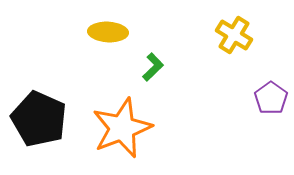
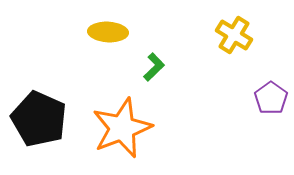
green L-shape: moved 1 px right
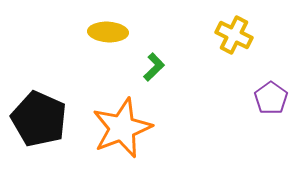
yellow cross: rotated 6 degrees counterclockwise
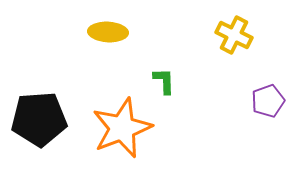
green L-shape: moved 10 px right, 14 px down; rotated 48 degrees counterclockwise
purple pentagon: moved 3 px left, 3 px down; rotated 16 degrees clockwise
black pentagon: rotated 28 degrees counterclockwise
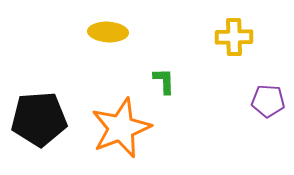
yellow cross: moved 2 px down; rotated 27 degrees counterclockwise
purple pentagon: rotated 24 degrees clockwise
orange star: moved 1 px left
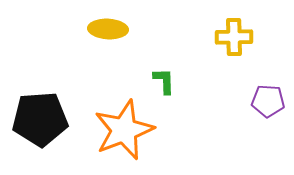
yellow ellipse: moved 3 px up
black pentagon: moved 1 px right
orange star: moved 3 px right, 2 px down
